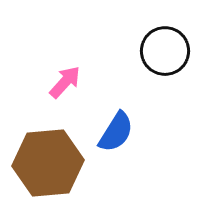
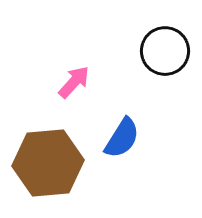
pink arrow: moved 9 px right
blue semicircle: moved 6 px right, 6 px down
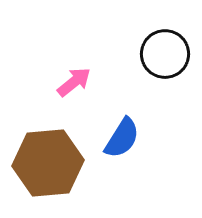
black circle: moved 3 px down
pink arrow: rotated 9 degrees clockwise
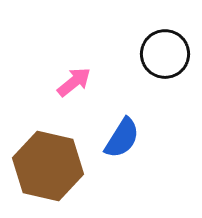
brown hexagon: moved 3 px down; rotated 18 degrees clockwise
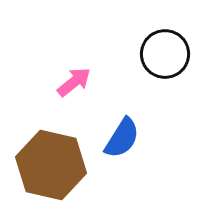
brown hexagon: moved 3 px right, 1 px up
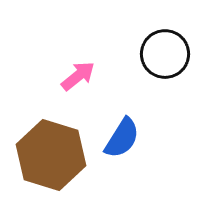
pink arrow: moved 4 px right, 6 px up
brown hexagon: moved 10 px up; rotated 4 degrees clockwise
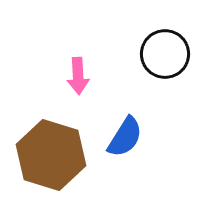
pink arrow: rotated 126 degrees clockwise
blue semicircle: moved 3 px right, 1 px up
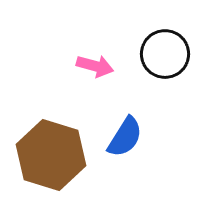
pink arrow: moved 17 px right, 10 px up; rotated 72 degrees counterclockwise
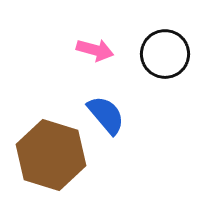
pink arrow: moved 16 px up
blue semicircle: moved 19 px left, 22 px up; rotated 72 degrees counterclockwise
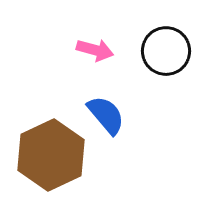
black circle: moved 1 px right, 3 px up
brown hexagon: rotated 18 degrees clockwise
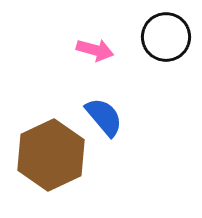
black circle: moved 14 px up
blue semicircle: moved 2 px left, 2 px down
